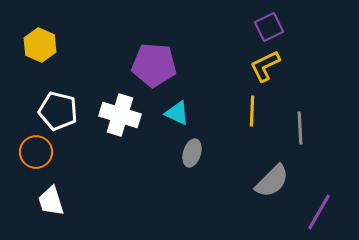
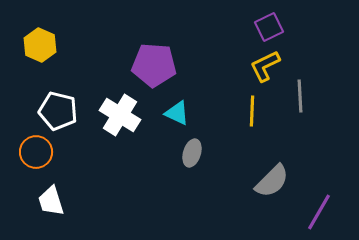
white cross: rotated 15 degrees clockwise
gray line: moved 32 px up
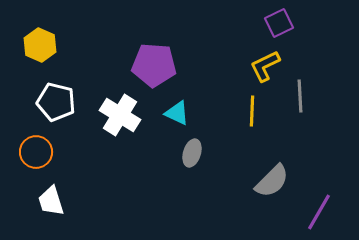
purple square: moved 10 px right, 4 px up
white pentagon: moved 2 px left, 9 px up
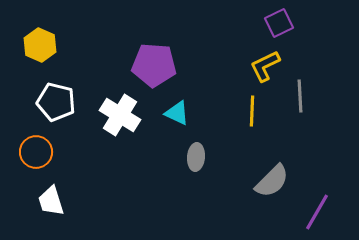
gray ellipse: moved 4 px right, 4 px down; rotated 12 degrees counterclockwise
purple line: moved 2 px left
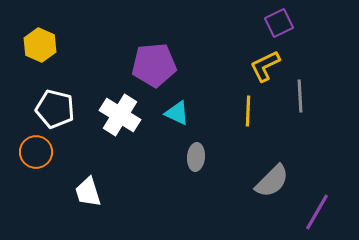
purple pentagon: rotated 9 degrees counterclockwise
white pentagon: moved 1 px left, 7 px down
yellow line: moved 4 px left
white trapezoid: moved 37 px right, 9 px up
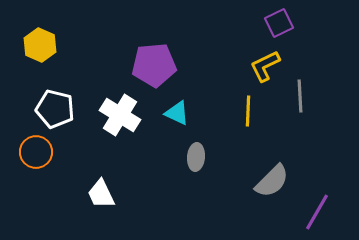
white trapezoid: moved 13 px right, 2 px down; rotated 8 degrees counterclockwise
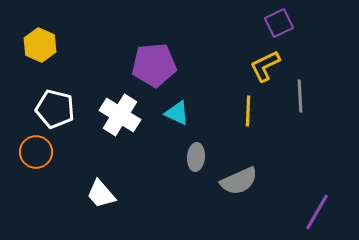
gray semicircle: moved 33 px left; rotated 21 degrees clockwise
white trapezoid: rotated 16 degrees counterclockwise
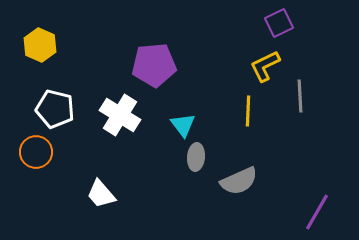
cyan triangle: moved 6 px right, 12 px down; rotated 28 degrees clockwise
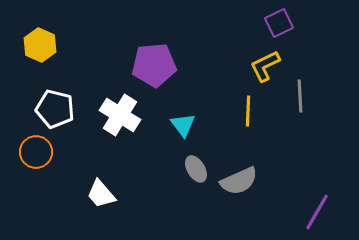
gray ellipse: moved 12 px down; rotated 36 degrees counterclockwise
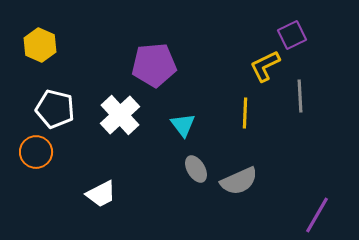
purple square: moved 13 px right, 12 px down
yellow line: moved 3 px left, 2 px down
white cross: rotated 15 degrees clockwise
white trapezoid: rotated 76 degrees counterclockwise
purple line: moved 3 px down
